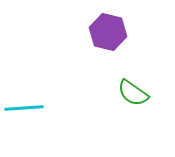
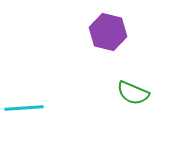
green semicircle: rotated 12 degrees counterclockwise
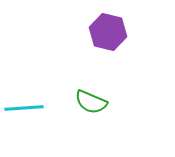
green semicircle: moved 42 px left, 9 px down
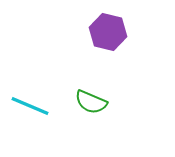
cyan line: moved 6 px right, 2 px up; rotated 27 degrees clockwise
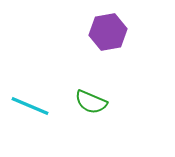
purple hexagon: rotated 24 degrees counterclockwise
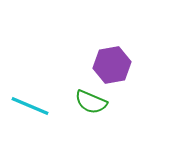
purple hexagon: moved 4 px right, 33 px down
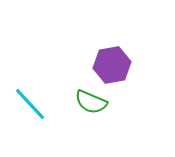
cyan line: moved 2 px up; rotated 24 degrees clockwise
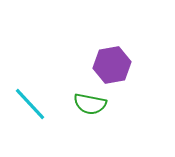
green semicircle: moved 1 px left, 2 px down; rotated 12 degrees counterclockwise
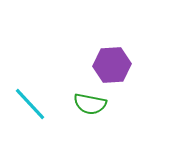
purple hexagon: rotated 6 degrees clockwise
